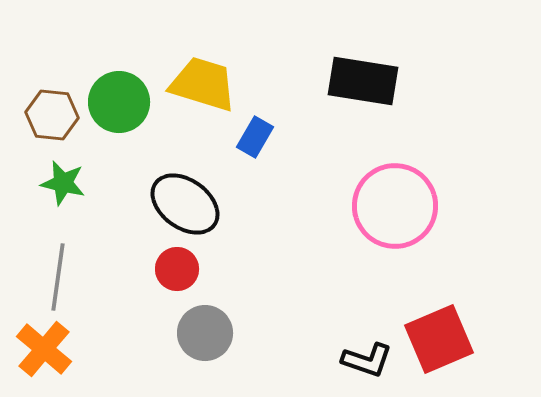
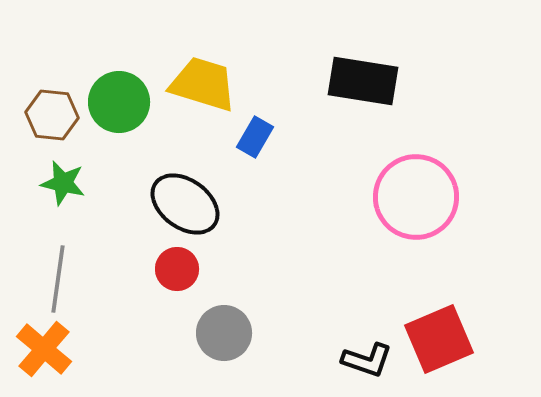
pink circle: moved 21 px right, 9 px up
gray line: moved 2 px down
gray circle: moved 19 px right
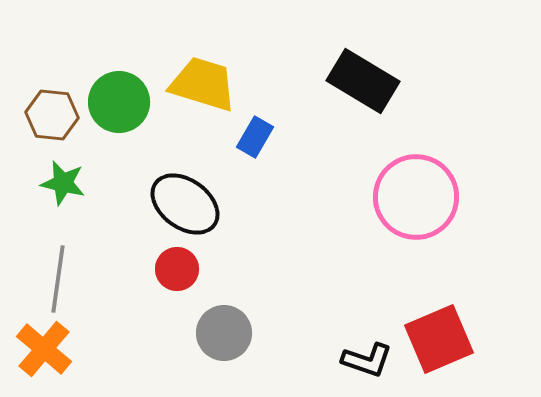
black rectangle: rotated 22 degrees clockwise
